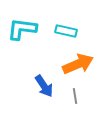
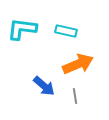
blue arrow: rotated 15 degrees counterclockwise
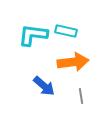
cyan L-shape: moved 11 px right, 6 px down
orange arrow: moved 5 px left, 2 px up; rotated 16 degrees clockwise
gray line: moved 6 px right
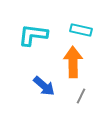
cyan rectangle: moved 15 px right, 1 px up
orange arrow: rotated 84 degrees counterclockwise
gray line: rotated 35 degrees clockwise
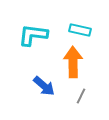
cyan rectangle: moved 1 px left
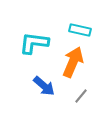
cyan L-shape: moved 1 px right, 8 px down
orange arrow: rotated 24 degrees clockwise
gray line: rotated 14 degrees clockwise
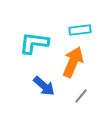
cyan rectangle: rotated 20 degrees counterclockwise
